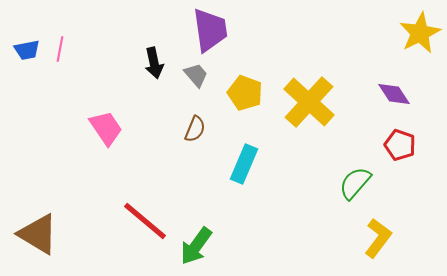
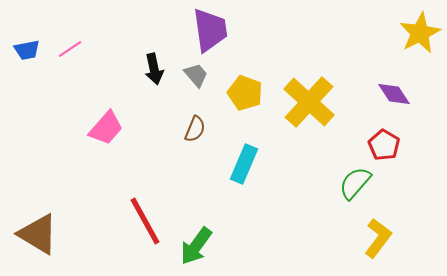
pink line: moved 10 px right; rotated 45 degrees clockwise
black arrow: moved 6 px down
pink trapezoid: rotated 75 degrees clockwise
red pentagon: moved 16 px left; rotated 12 degrees clockwise
red line: rotated 21 degrees clockwise
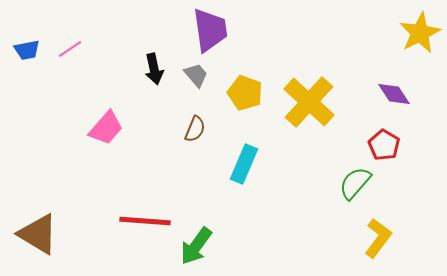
red line: rotated 57 degrees counterclockwise
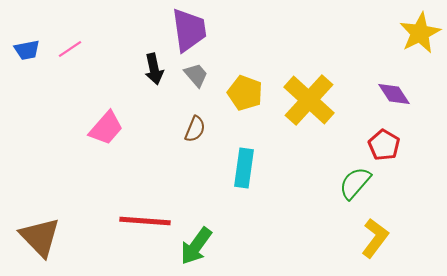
purple trapezoid: moved 21 px left
yellow cross: moved 2 px up
cyan rectangle: moved 4 px down; rotated 15 degrees counterclockwise
brown triangle: moved 2 px right, 3 px down; rotated 15 degrees clockwise
yellow L-shape: moved 3 px left
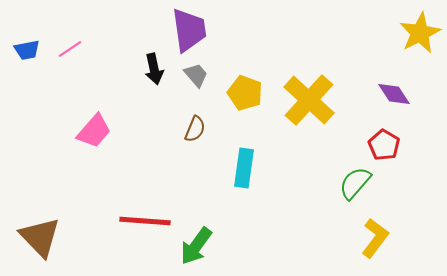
pink trapezoid: moved 12 px left, 3 px down
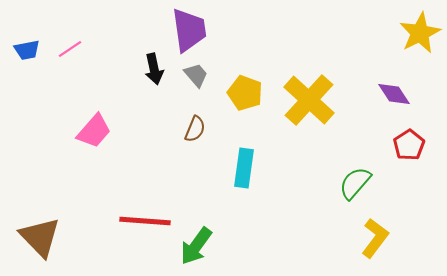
red pentagon: moved 25 px right; rotated 8 degrees clockwise
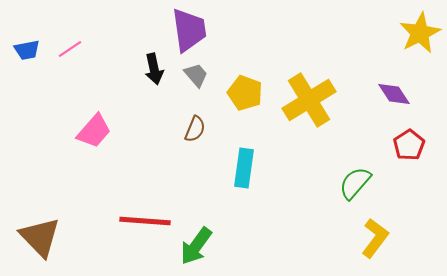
yellow cross: rotated 16 degrees clockwise
